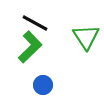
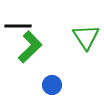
black line: moved 17 px left, 3 px down; rotated 28 degrees counterclockwise
blue circle: moved 9 px right
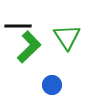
green triangle: moved 19 px left
green L-shape: moved 1 px left
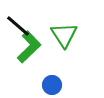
black line: rotated 40 degrees clockwise
green triangle: moved 3 px left, 2 px up
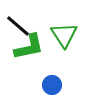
green L-shape: rotated 32 degrees clockwise
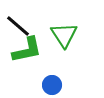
green L-shape: moved 2 px left, 3 px down
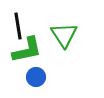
black line: rotated 40 degrees clockwise
blue circle: moved 16 px left, 8 px up
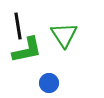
blue circle: moved 13 px right, 6 px down
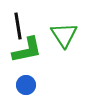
blue circle: moved 23 px left, 2 px down
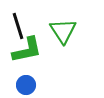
black line: rotated 8 degrees counterclockwise
green triangle: moved 1 px left, 4 px up
